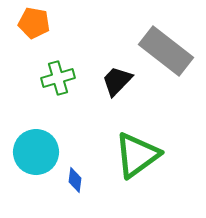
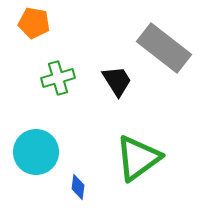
gray rectangle: moved 2 px left, 3 px up
black trapezoid: rotated 104 degrees clockwise
green triangle: moved 1 px right, 3 px down
blue diamond: moved 3 px right, 7 px down
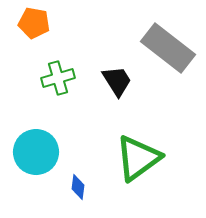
gray rectangle: moved 4 px right
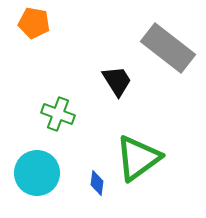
green cross: moved 36 px down; rotated 36 degrees clockwise
cyan circle: moved 1 px right, 21 px down
blue diamond: moved 19 px right, 4 px up
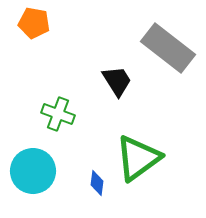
cyan circle: moved 4 px left, 2 px up
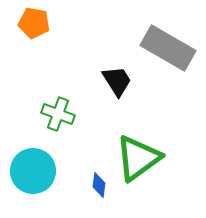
gray rectangle: rotated 8 degrees counterclockwise
blue diamond: moved 2 px right, 2 px down
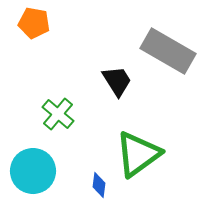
gray rectangle: moved 3 px down
green cross: rotated 20 degrees clockwise
green triangle: moved 4 px up
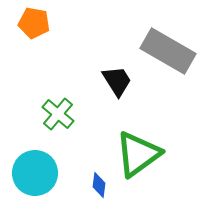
cyan circle: moved 2 px right, 2 px down
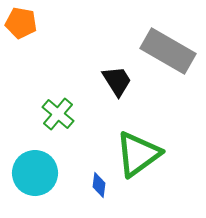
orange pentagon: moved 13 px left
